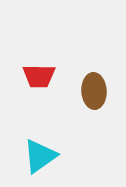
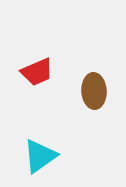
red trapezoid: moved 2 px left, 4 px up; rotated 24 degrees counterclockwise
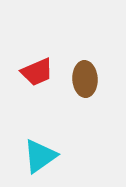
brown ellipse: moved 9 px left, 12 px up
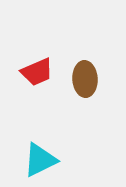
cyan triangle: moved 4 px down; rotated 9 degrees clockwise
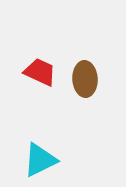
red trapezoid: moved 3 px right; rotated 132 degrees counterclockwise
